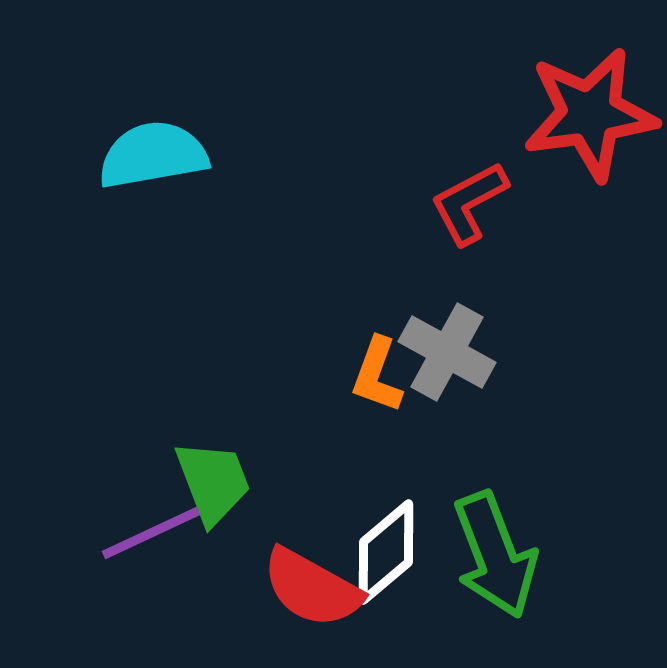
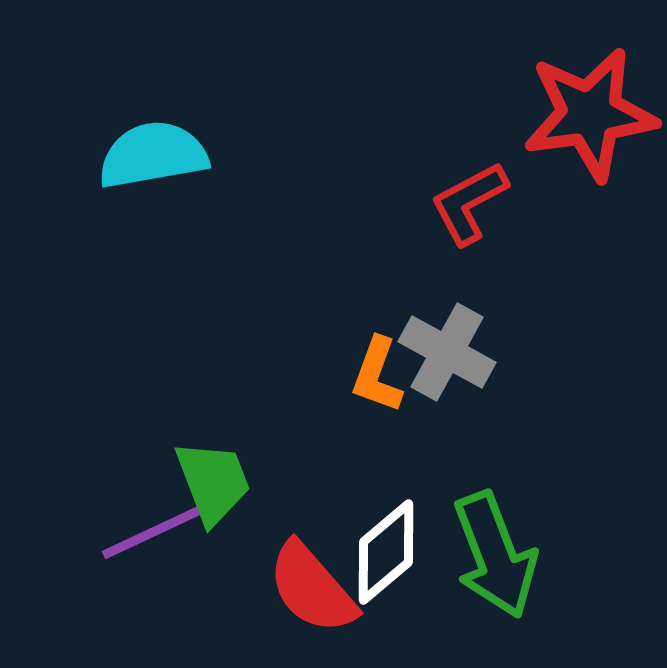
red semicircle: rotated 20 degrees clockwise
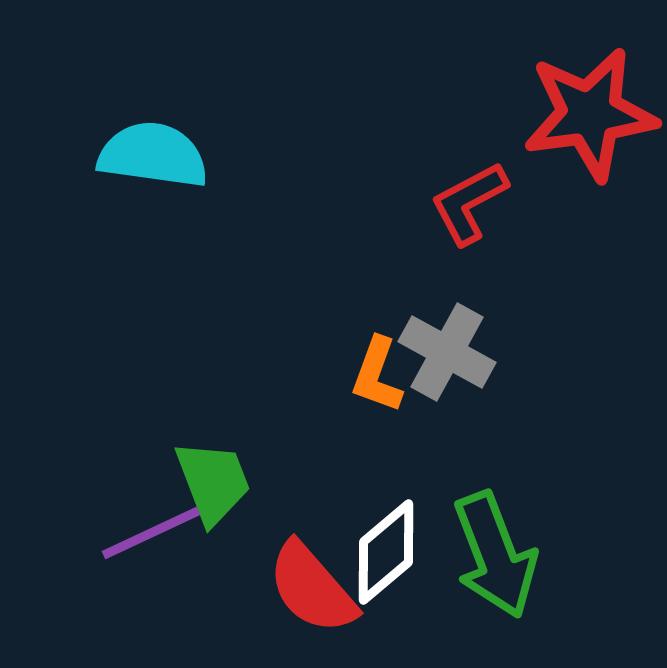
cyan semicircle: rotated 18 degrees clockwise
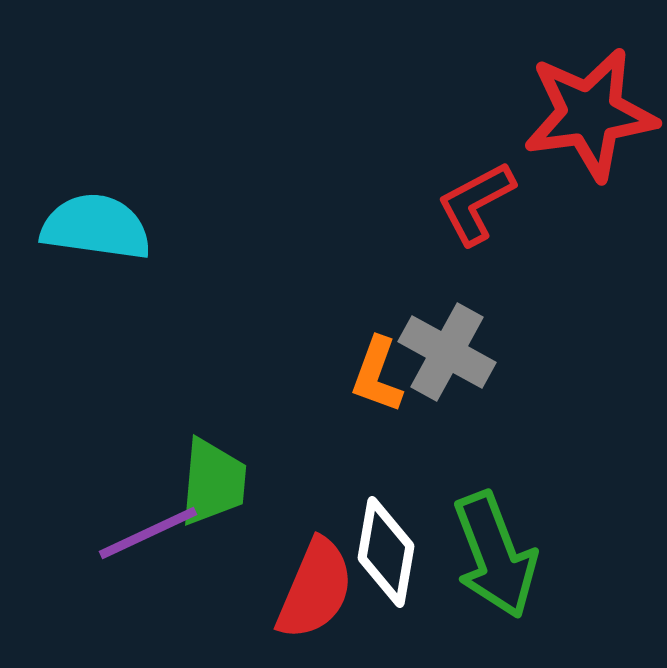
cyan semicircle: moved 57 px left, 72 px down
red L-shape: moved 7 px right
green trapezoid: rotated 26 degrees clockwise
purple line: moved 3 px left
white diamond: rotated 40 degrees counterclockwise
red semicircle: moved 3 px right, 1 px down; rotated 116 degrees counterclockwise
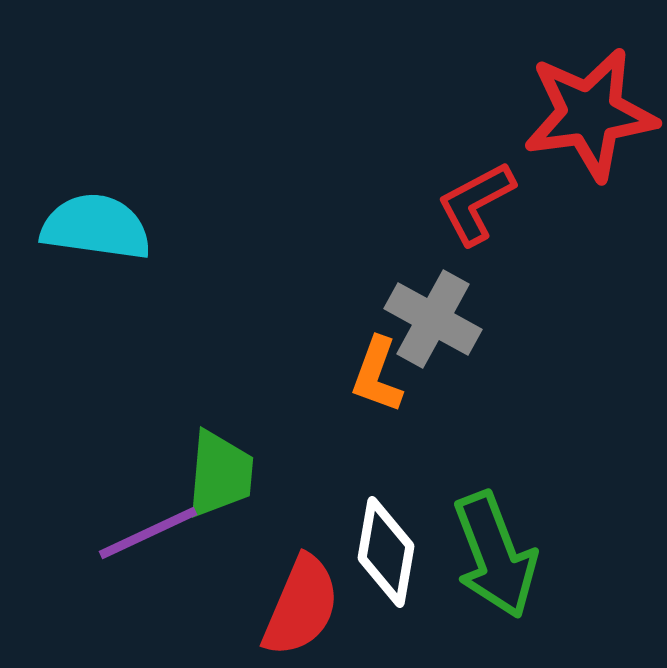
gray cross: moved 14 px left, 33 px up
green trapezoid: moved 7 px right, 8 px up
red semicircle: moved 14 px left, 17 px down
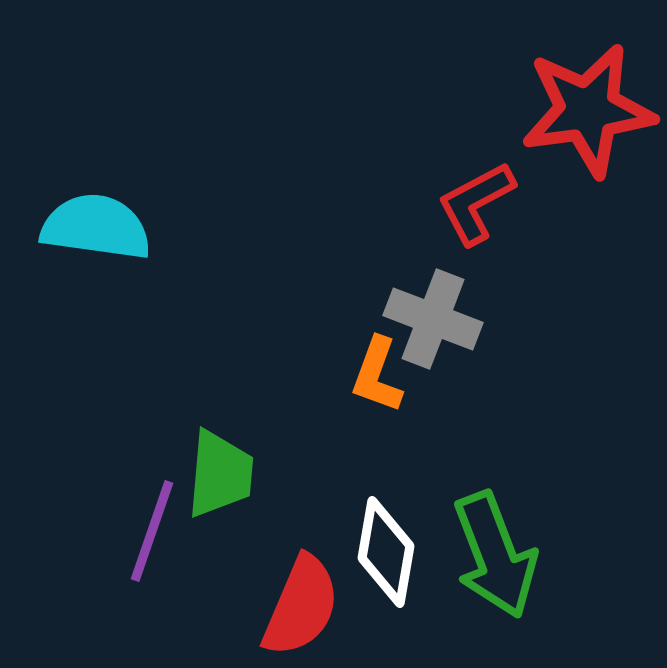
red star: moved 2 px left, 4 px up
gray cross: rotated 8 degrees counterclockwise
purple line: moved 4 px right, 2 px up; rotated 46 degrees counterclockwise
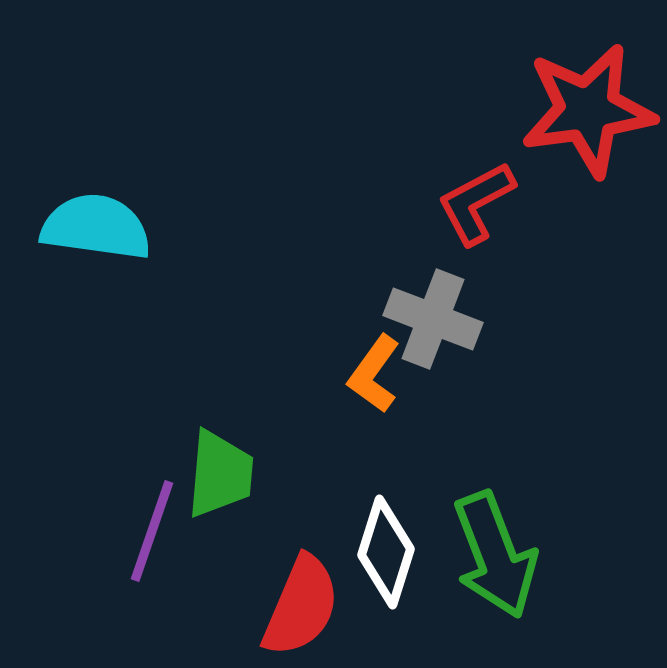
orange L-shape: moved 3 px left, 1 px up; rotated 16 degrees clockwise
white diamond: rotated 8 degrees clockwise
